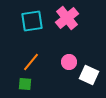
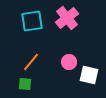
white square: rotated 12 degrees counterclockwise
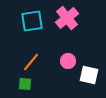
pink circle: moved 1 px left, 1 px up
